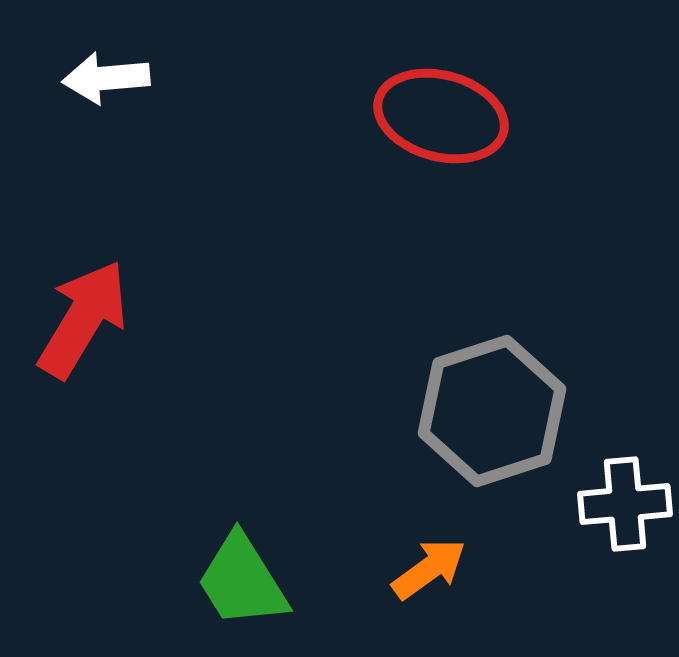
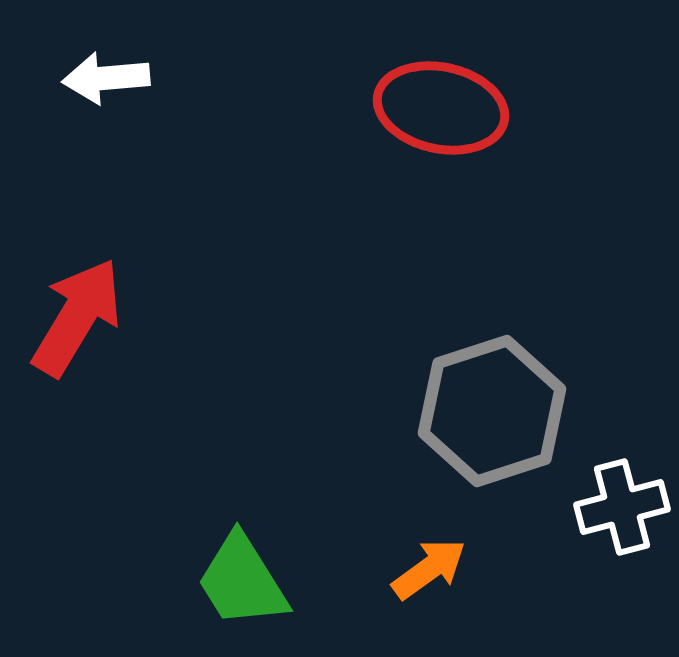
red ellipse: moved 8 px up; rotated 3 degrees counterclockwise
red arrow: moved 6 px left, 2 px up
white cross: moved 3 px left, 3 px down; rotated 10 degrees counterclockwise
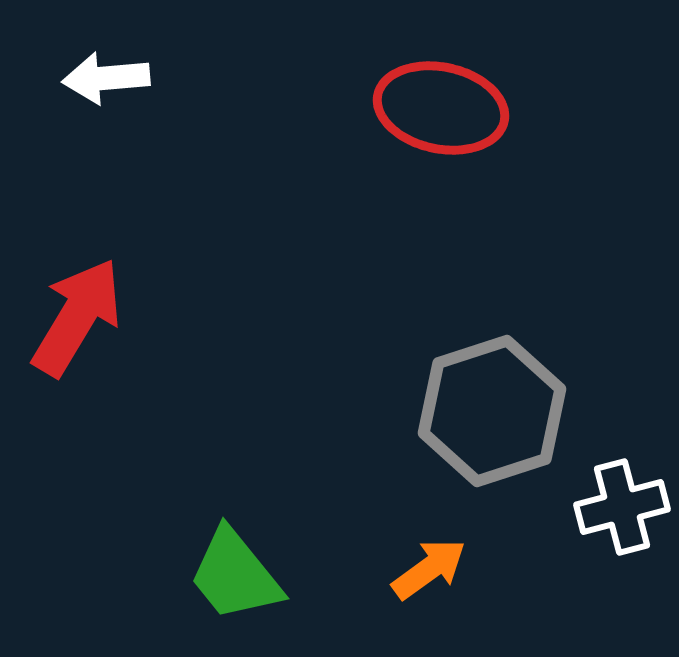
green trapezoid: moved 7 px left, 6 px up; rotated 7 degrees counterclockwise
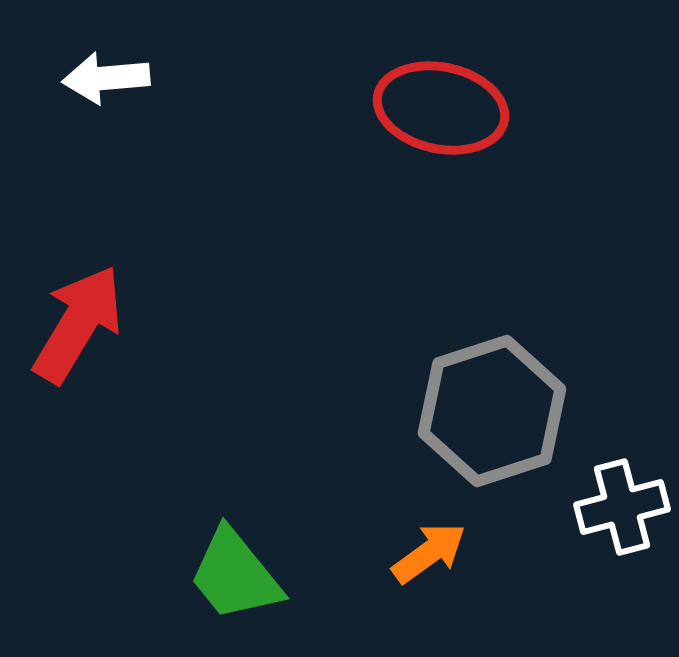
red arrow: moved 1 px right, 7 px down
orange arrow: moved 16 px up
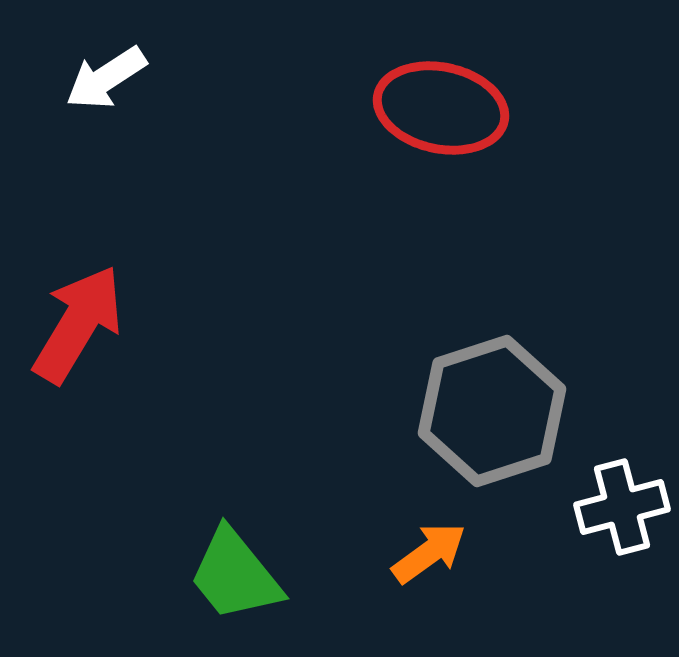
white arrow: rotated 28 degrees counterclockwise
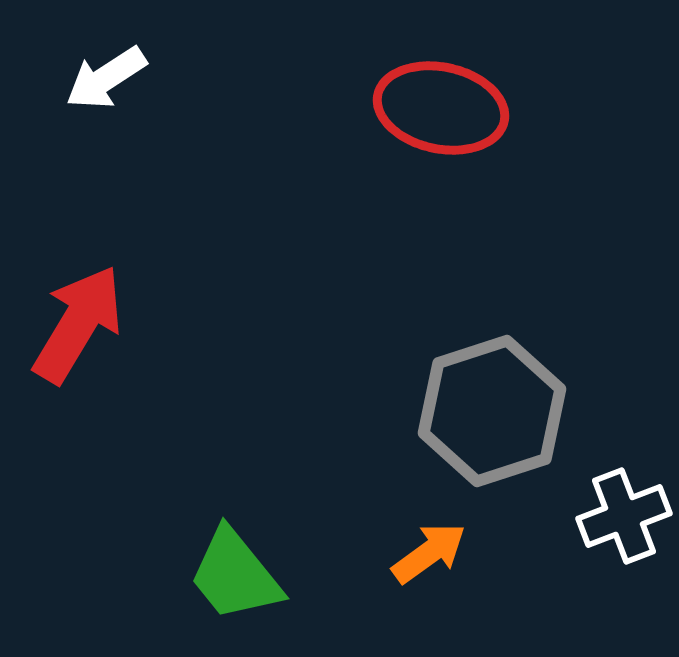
white cross: moved 2 px right, 9 px down; rotated 6 degrees counterclockwise
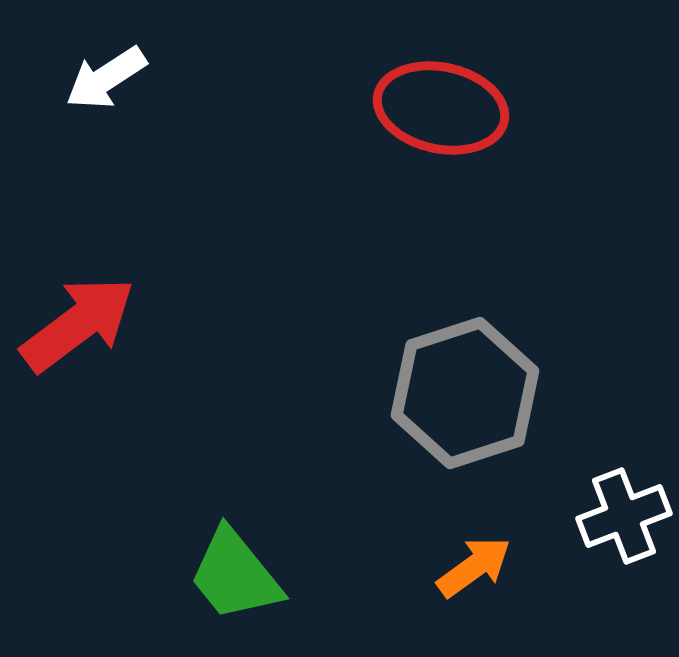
red arrow: rotated 22 degrees clockwise
gray hexagon: moved 27 px left, 18 px up
orange arrow: moved 45 px right, 14 px down
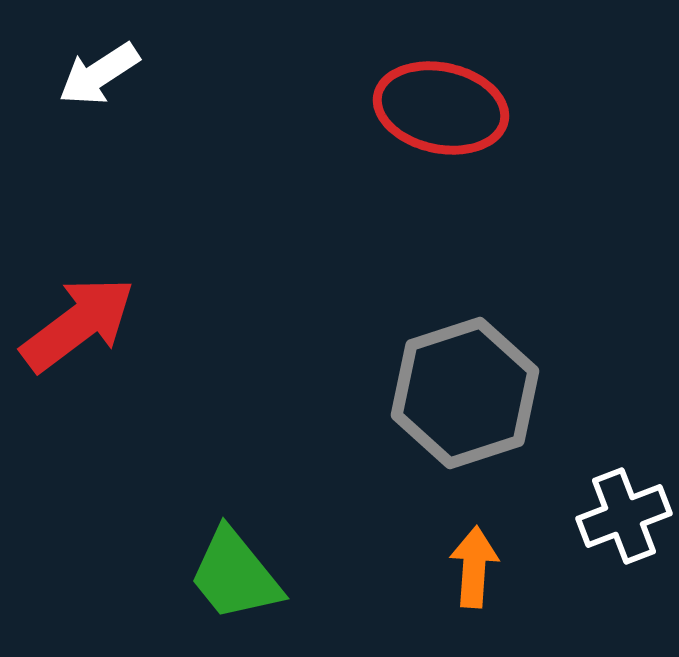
white arrow: moved 7 px left, 4 px up
orange arrow: rotated 50 degrees counterclockwise
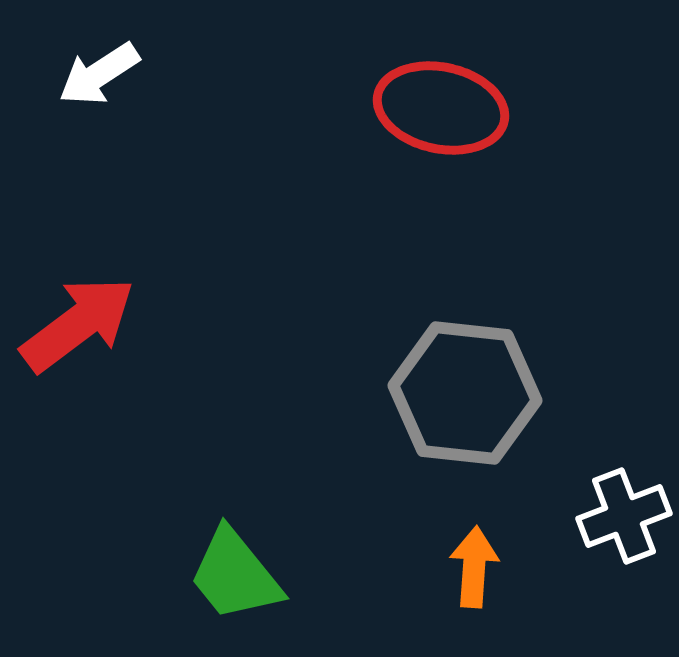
gray hexagon: rotated 24 degrees clockwise
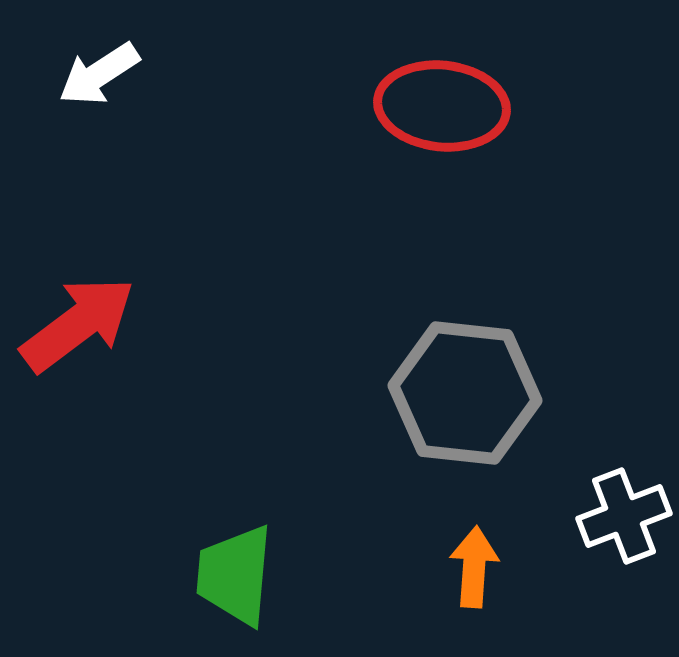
red ellipse: moved 1 px right, 2 px up; rotated 6 degrees counterclockwise
green trapezoid: rotated 44 degrees clockwise
